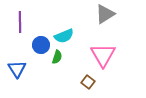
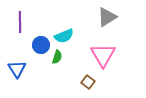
gray triangle: moved 2 px right, 3 px down
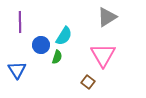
cyan semicircle: rotated 36 degrees counterclockwise
blue triangle: moved 1 px down
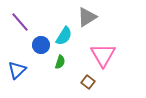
gray triangle: moved 20 px left
purple line: rotated 40 degrees counterclockwise
green semicircle: moved 3 px right, 5 px down
blue triangle: rotated 18 degrees clockwise
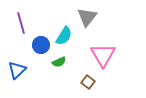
gray triangle: rotated 20 degrees counterclockwise
purple line: moved 1 px right, 1 px down; rotated 25 degrees clockwise
green semicircle: moved 1 px left; rotated 48 degrees clockwise
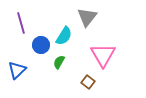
green semicircle: rotated 144 degrees clockwise
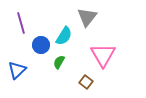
brown square: moved 2 px left
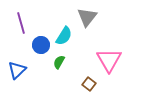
pink triangle: moved 6 px right, 5 px down
brown square: moved 3 px right, 2 px down
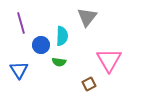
cyan semicircle: moved 2 px left; rotated 30 degrees counterclockwise
green semicircle: rotated 112 degrees counterclockwise
blue triangle: moved 2 px right; rotated 18 degrees counterclockwise
brown square: rotated 24 degrees clockwise
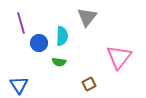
blue circle: moved 2 px left, 2 px up
pink triangle: moved 10 px right, 3 px up; rotated 8 degrees clockwise
blue triangle: moved 15 px down
